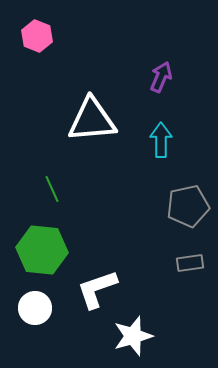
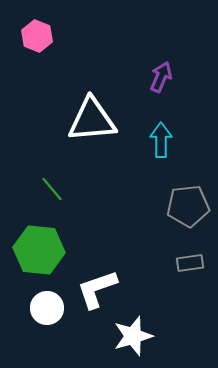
green line: rotated 16 degrees counterclockwise
gray pentagon: rotated 6 degrees clockwise
green hexagon: moved 3 px left
white circle: moved 12 px right
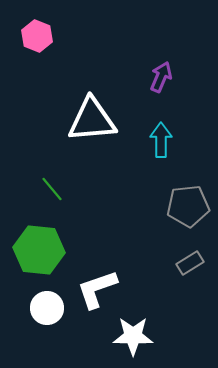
gray rectangle: rotated 24 degrees counterclockwise
white star: rotated 18 degrees clockwise
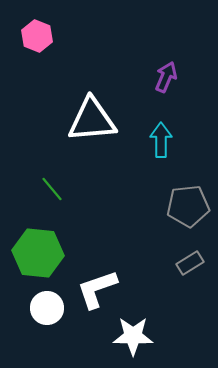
purple arrow: moved 5 px right
green hexagon: moved 1 px left, 3 px down
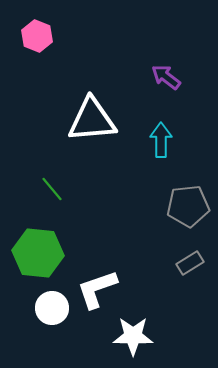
purple arrow: rotated 76 degrees counterclockwise
white circle: moved 5 px right
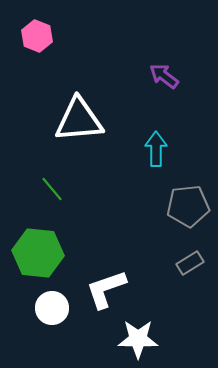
purple arrow: moved 2 px left, 1 px up
white triangle: moved 13 px left
cyan arrow: moved 5 px left, 9 px down
white L-shape: moved 9 px right
white star: moved 5 px right, 3 px down
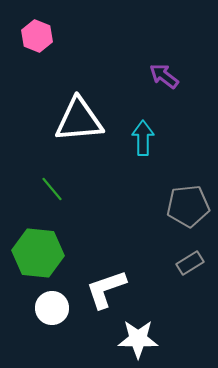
cyan arrow: moved 13 px left, 11 px up
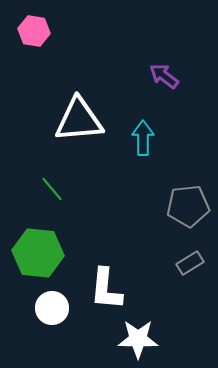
pink hexagon: moved 3 px left, 5 px up; rotated 12 degrees counterclockwise
white L-shape: rotated 66 degrees counterclockwise
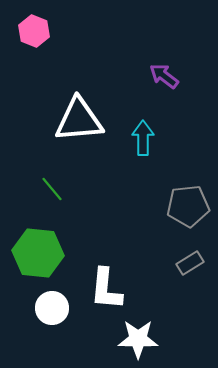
pink hexagon: rotated 12 degrees clockwise
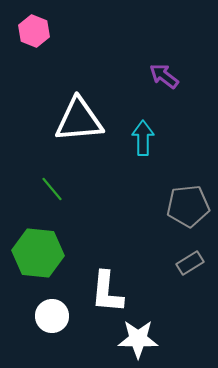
white L-shape: moved 1 px right, 3 px down
white circle: moved 8 px down
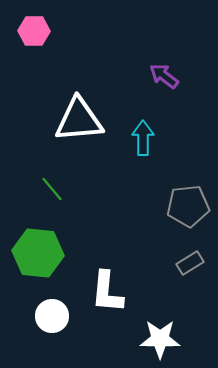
pink hexagon: rotated 20 degrees counterclockwise
white star: moved 22 px right
